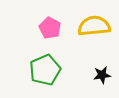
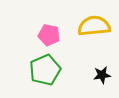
pink pentagon: moved 1 px left, 7 px down; rotated 15 degrees counterclockwise
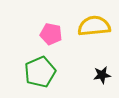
pink pentagon: moved 2 px right, 1 px up
green pentagon: moved 5 px left, 2 px down
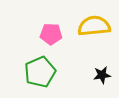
pink pentagon: rotated 10 degrees counterclockwise
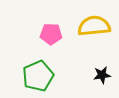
green pentagon: moved 2 px left, 4 px down
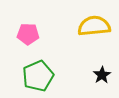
pink pentagon: moved 23 px left
black star: rotated 24 degrees counterclockwise
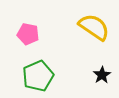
yellow semicircle: moved 1 px down; rotated 40 degrees clockwise
pink pentagon: rotated 10 degrees clockwise
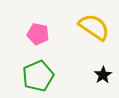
pink pentagon: moved 10 px right
black star: moved 1 px right
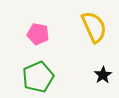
yellow semicircle: rotated 32 degrees clockwise
green pentagon: moved 1 px down
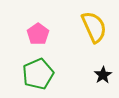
pink pentagon: rotated 25 degrees clockwise
green pentagon: moved 3 px up
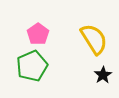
yellow semicircle: moved 12 px down; rotated 8 degrees counterclockwise
green pentagon: moved 6 px left, 8 px up
